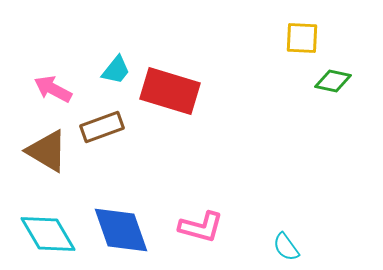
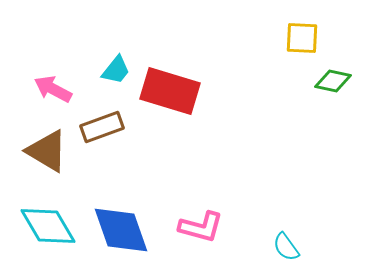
cyan diamond: moved 8 px up
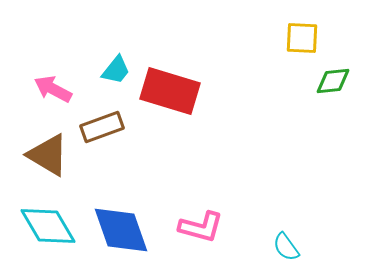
green diamond: rotated 18 degrees counterclockwise
brown triangle: moved 1 px right, 4 px down
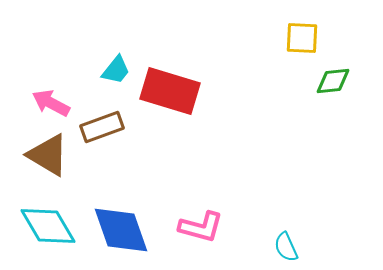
pink arrow: moved 2 px left, 14 px down
cyan semicircle: rotated 12 degrees clockwise
